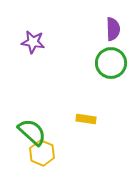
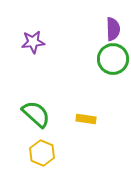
purple star: rotated 15 degrees counterclockwise
green circle: moved 2 px right, 4 px up
green semicircle: moved 4 px right, 18 px up
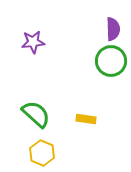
green circle: moved 2 px left, 2 px down
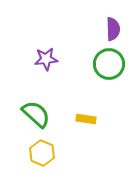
purple star: moved 13 px right, 17 px down
green circle: moved 2 px left, 3 px down
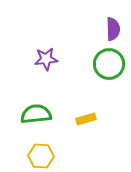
green semicircle: rotated 48 degrees counterclockwise
yellow rectangle: rotated 24 degrees counterclockwise
yellow hexagon: moved 1 px left, 3 px down; rotated 20 degrees counterclockwise
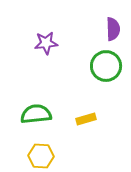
purple star: moved 16 px up
green circle: moved 3 px left, 2 px down
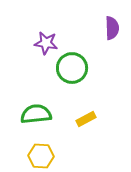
purple semicircle: moved 1 px left, 1 px up
purple star: rotated 15 degrees clockwise
green circle: moved 34 px left, 2 px down
yellow rectangle: rotated 12 degrees counterclockwise
